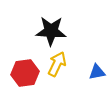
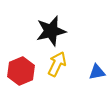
black star: rotated 16 degrees counterclockwise
red hexagon: moved 4 px left, 2 px up; rotated 16 degrees counterclockwise
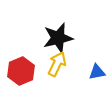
black star: moved 7 px right, 7 px down
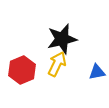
black star: moved 4 px right, 1 px down
red hexagon: moved 1 px right, 1 px up
